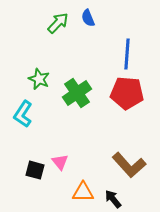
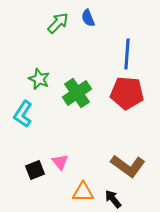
brown L-shape: moved 1 px left, 1 px down; rotated 12 degrees counterclockwise
black square: rotated 36 degrees counterclockwise
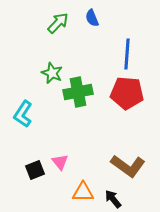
blue semicircle: moved 4 px right
green star: moved 13 px right, 6 px up
green cross: moved 1 px right, 1 px up; rotated 24 degrees clockwise
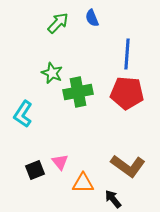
orange triangle: moved 9 px up
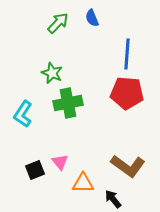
green cross: moved 10 px left, 11 px down
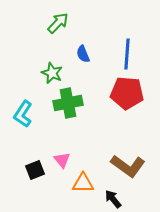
blue semicircle: moved 9 px left, 36 px down
pink triangle: moved 2 px right, 2 px up
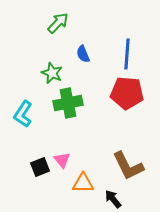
brown L-shape: rotated 28 degrees clockwise
black square: moved 5 px right, 3 px up
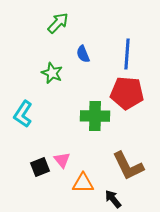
green cross: moved 27 px right, 13 px down; rotated 12 degrees clockwise
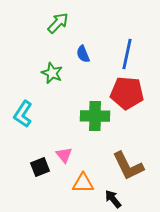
blue line: rotated 8 degrees clockwise
pink triangle: moved 2 px right, 5 px up
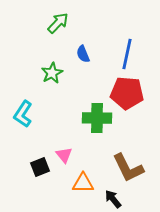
green star: rotated 20 degrees clockwise
green cross: moved 2 px right, 2 px down
brown L-shape: moved 2 px down
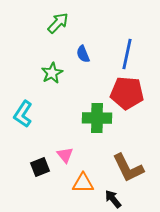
pink triangle: moved 1 px right
